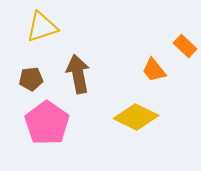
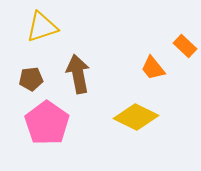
orange trapezoid: moved 1 px left, 2 px up
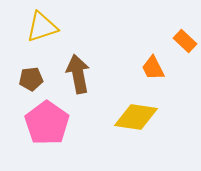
orange rectangle: moved 5 px up
orange trapezoid: rotated 12 degrees clockwise
yellow diamond: rotated 18 degrees counterclockwise
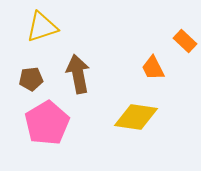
pink pentagon: rotated 6 degrees clockwise
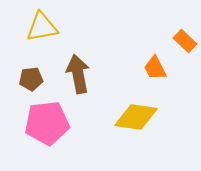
yellow triangle: rotated 8 degrees clockwise
orange trapezoid: moved 2 px right
pink pentagon: rotated 24 degrees clockwise
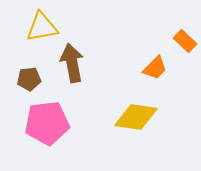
orange trapezoid: rotated 108 degrees counterclockwise
brown arrow: moved 6 px left, 11 px up
brown pentagon: moved 2 px left
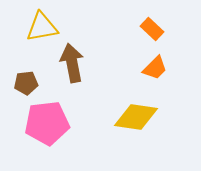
orange rectangle: moved 33 px left, 12 px up
brown pentagon: moved 3 px left, 4 px down
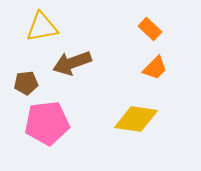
orange rectangle: moved 2 px left
brown arrow: rotated 99 degrees counterclockwise
yellow diamond: moved 2 px down
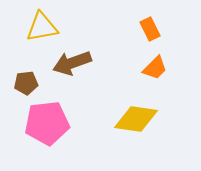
orange rectangle: rotated 20 degrees clockwise
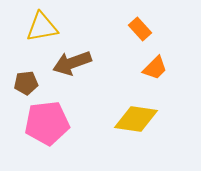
orange rectangle: moved 10 px left; rotated 15 degrees counterclockwise
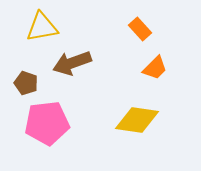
brown pentagon: rotated 25 degrees clockwise
yellow diamond: moved 1 px right, 1 px down
